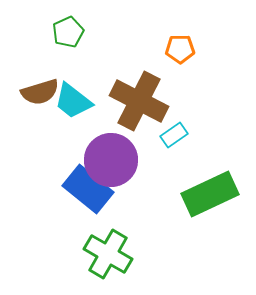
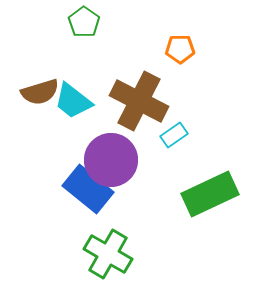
green pentagon: moved 16 px right, 10 px up; rotated 12 degrees counterclockwise
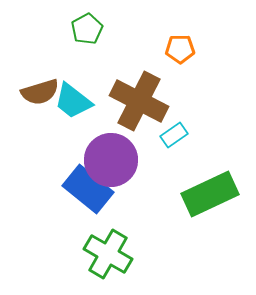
green pentagon: moved 3 px right, 7 px down; rotated 8 degrees clockwise
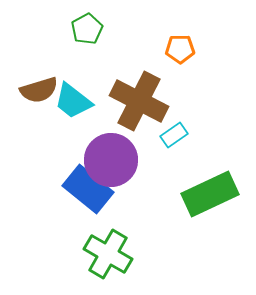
brown semicircle: moved 1 px left, 2 px up
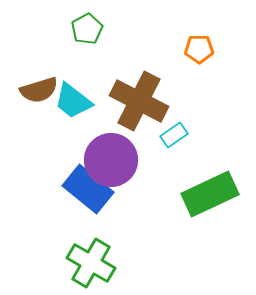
orange pentagon: moved 19 px right
green cross: moved 17 px left, 9 px down
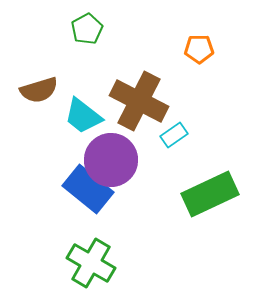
cyan trapezoid: moved 10 px right, 15 px down
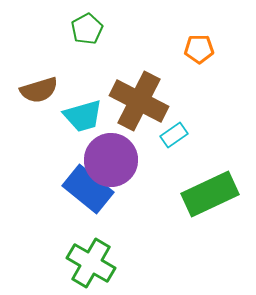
cyan trapezoid: rotated 54 degrees counterclockwise
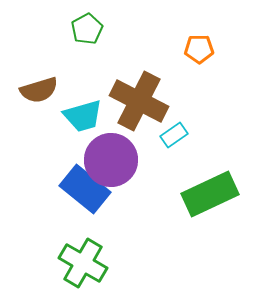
blue rectangle: moved 3 px left
green cross: moved 8 px left
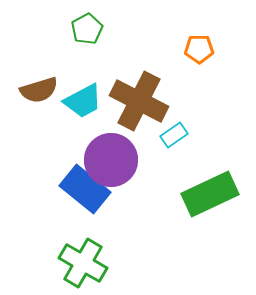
cyan trapezoid: moved 15 px up; rotated 12 degrees counterclockwise
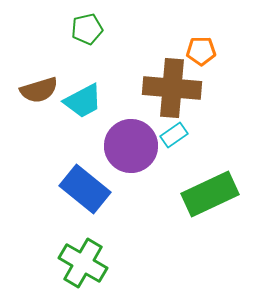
green pentagon: rotated 16 degrees clockwise
orange pentagon: moved 2 px right, 2 px down
brown cross: moved 33 px right, 13 px up; rotated 22 degrees counterclockwise
purple circle: moved 20 px right, 14 px up
